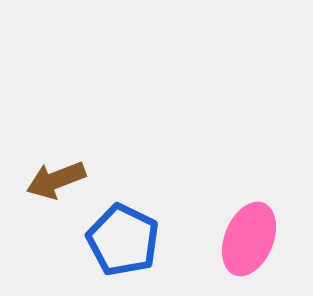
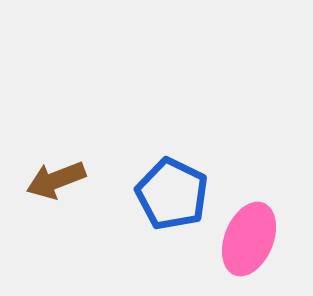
blue pentagon: moved 49 px right, 46 px up
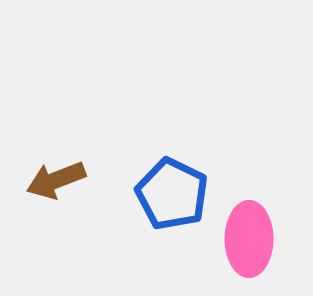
pink ellipse: rotated 22 degrees counterclockwise
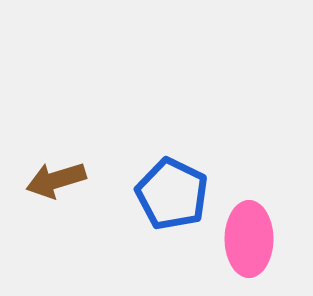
brown arrow: rotated 4 degrees clockwise
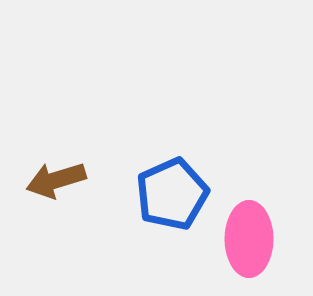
blue pentagon: rotated 22 degrees clockwise
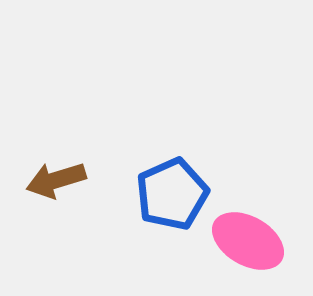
pink ellipse: moved 1 px left, 2 px down; rotated 60 degrees counterclockwise
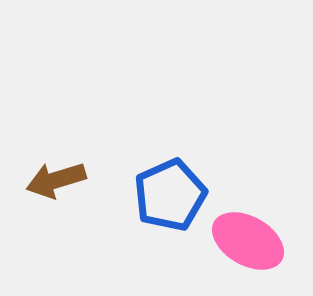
blue pentagon: moved 2 px left, 1 px down
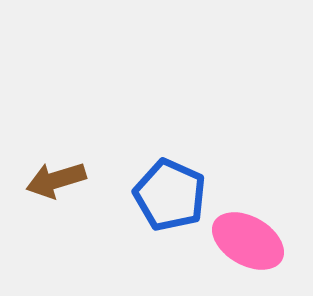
blue pentagon: rotated 24 degrees counterclockwise
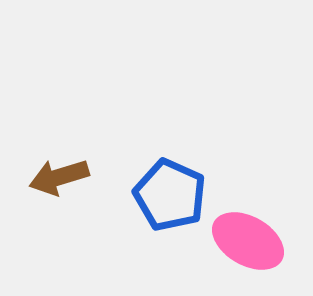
brown arrow: moved 3 px right, 3 px up
